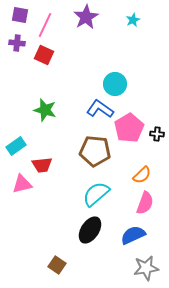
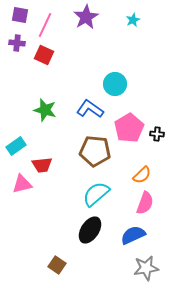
blue L-shape: moved 10 px left
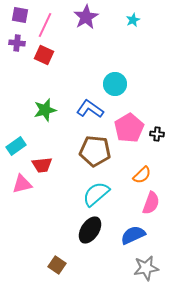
green star: rotated 30 degrees counterclockwise
pink semicircle: moved 6 px right
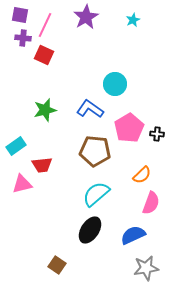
purple cross: moved 6 px right, 5 px up
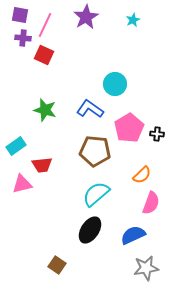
green star: rotated 30 degrees clockwise
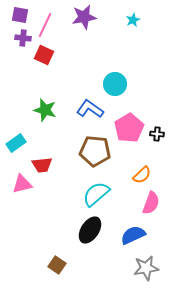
purple star: moved 2 px left; rotated 20 degrees clockwise
cyan rectangle: moved 3 px up
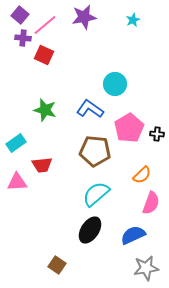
purple square: rotated 30 degrees clockwise
pink line: rotated 25 degrees clockwise
pink triangle: moved 5 px left, 2 px up; rotated 10 degrees clockwise
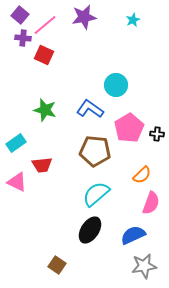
cyan circle: moved 1 px right, 1 px down
pink triangle: rotated 30 degrees clockwise
gray star: moved 2 px left, 2 px up
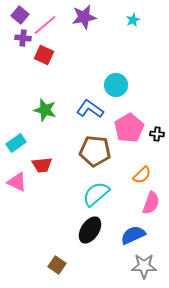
gray star: rotated 10 degrees clockwise
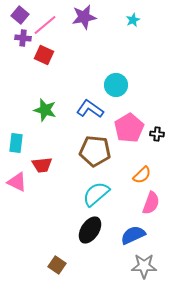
cyan rectangle: rotated 48 degrees counterclockwise
